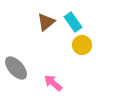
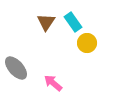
brown triangle: rotated 18 degrees counterclockwise
yellow circle: moved 5 px right, 2 px up
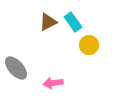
brown triangle: moved 2 px right; rotated 30 degrees clockwise
yellow circle: moved 2 px right, 2 px down
pink arrow: rotated 48 degrees counterclockwise
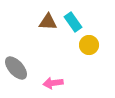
brown triangle: rotated 30 degrees clockwise
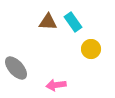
yellow circle: moved 2 px right, 4 px down
pink arrow: moved 3 px right, 2 px down
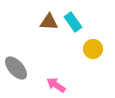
brown triangle: moved 1 px right
yellow circle: moved 2 px right
pink arrow: rotated 42 degrees clockwise
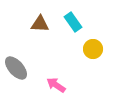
brown triangle: moved 9 px left, 2 px down
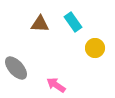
yellow circle: moved 2 px right, 1 px up
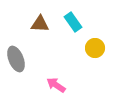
gray ellipse: moved 9 px up; rotated 20 degrees clockwise
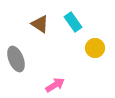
brown triangle: rotated 30 degrees clockwise
pink arrow: moved 1 px left; rotated 114 degrees clockwise
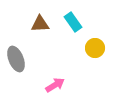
brown triangle: rotated 36 degrees counterclockwise
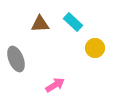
cyan rectangle: rotated 12 degrees counterclockwise
